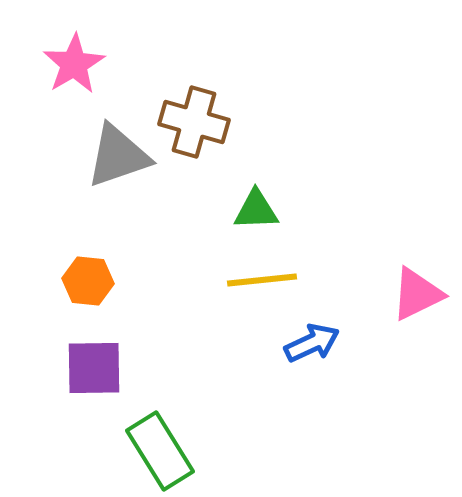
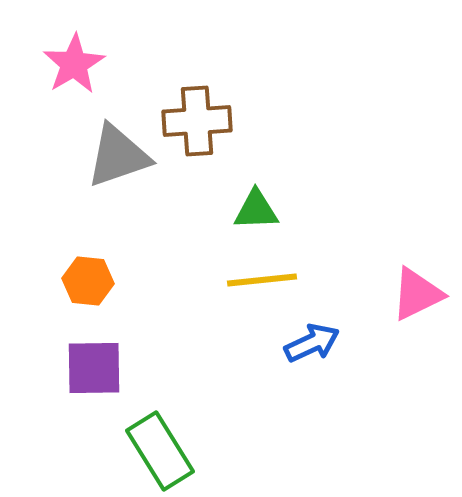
brown cross: moved 3 px right, 1 px up; rotated 20 degrees counterclockwise
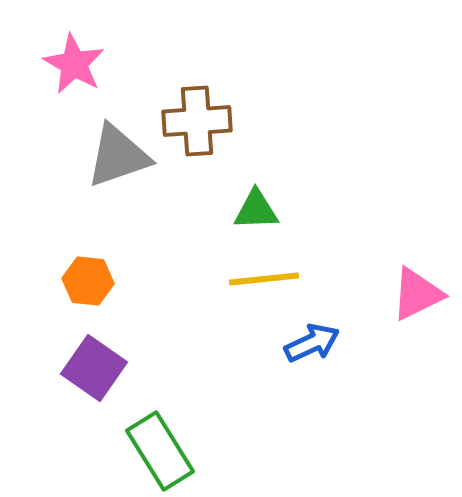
pink star: rotated 12 degrees counterclockwise
yellow line: moved 2 px right, 1 px up
purple square: rotated 36 degrees clockwise
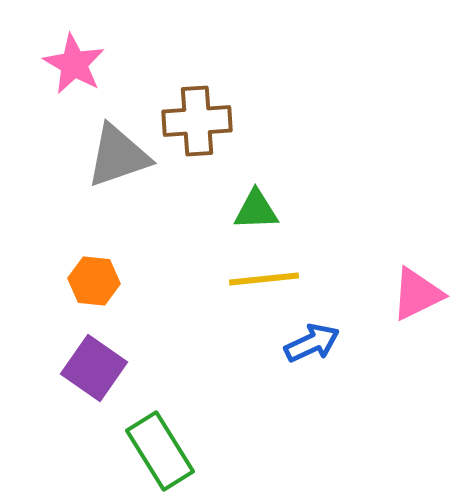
orange hexagon: moved 6 px right
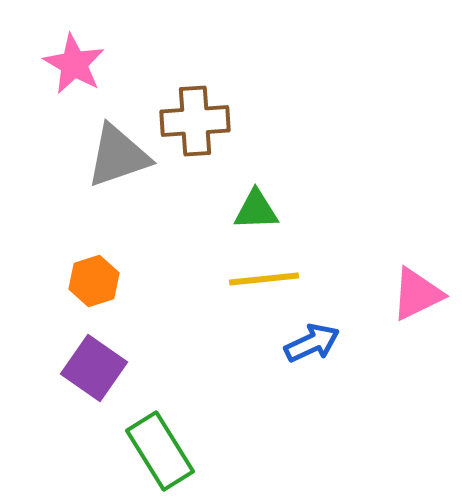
brown cross: moved 2 px left
orange hexagon: rotated 24 degrees counterclockwise
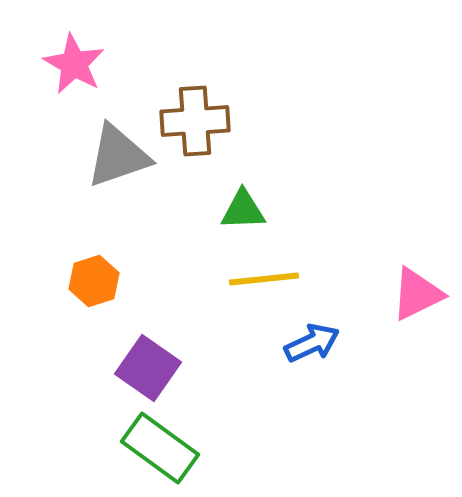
green triangle: moved 13 px left
purple square: moved 54 px right
green rectangle: moved 3 px up; rotated 22 degrees counterclockwise
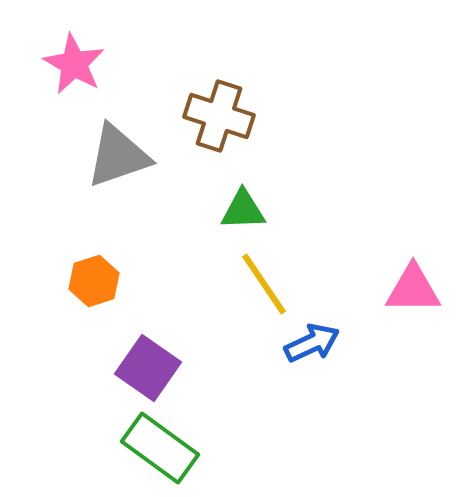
brown cross: moved 24 px right, 5 px up; rotated 22 degrees clockwise
yellow line: moved 5 px down; rotated 62 degrees clockwise
pink triangle: moved 4 px left, 5 px up; rotated 26 degrees clockwise
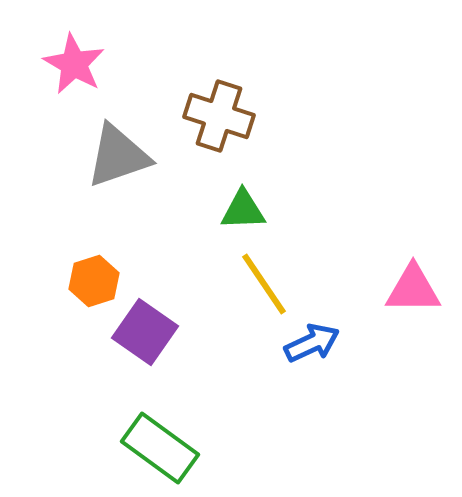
purple square: moved 3 px left, 36 px up
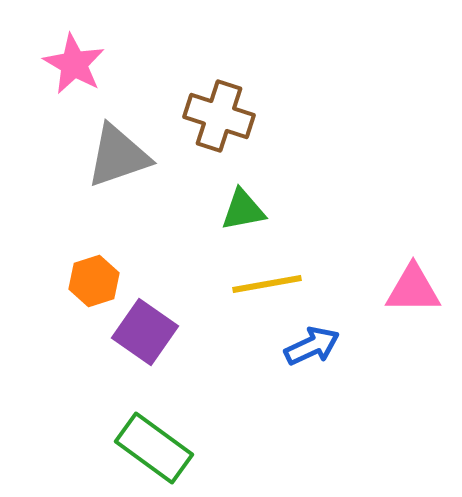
green triangle: rotated 9 degrees counterclockwise
yellow line: moved 3 px right; rotated 66 degrees counterclockwise
blue arrow: moved 3 px down
green rectangle: moved 6 px left
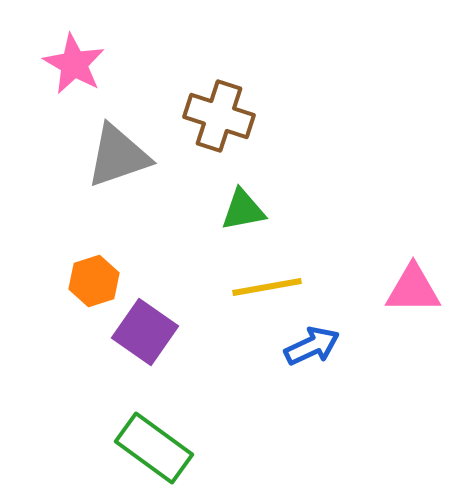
yellow line: moved 3 px down
